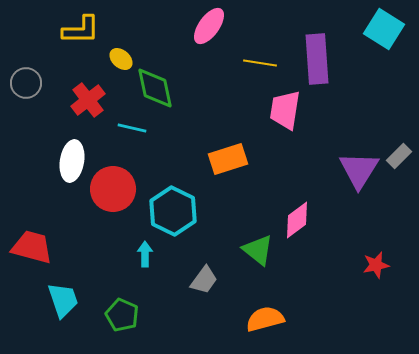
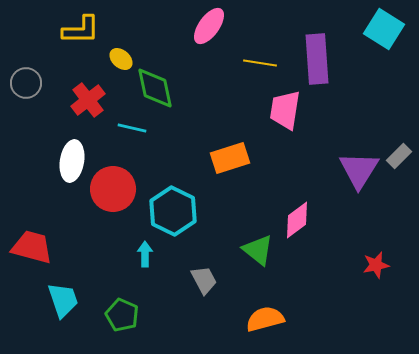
orange rectangle: moved 2 px right, 1 px up
gray trapezoid: rotated 64 degrees counterclockwise
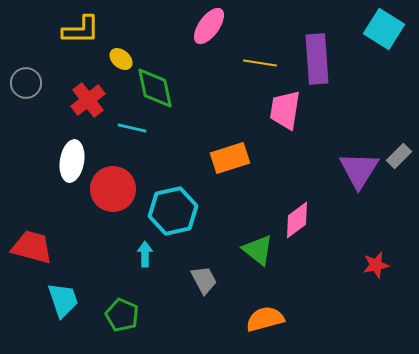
cyan hexagon: rotated 21 degrees clockwise
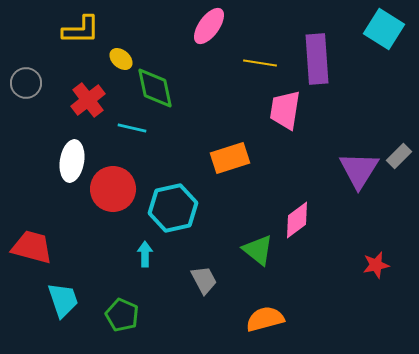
cyan hexagon: moved 3 px up
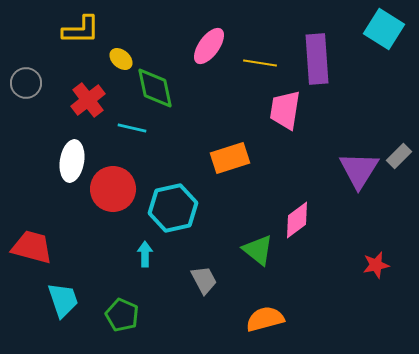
pink ellipse: moved 20 px down
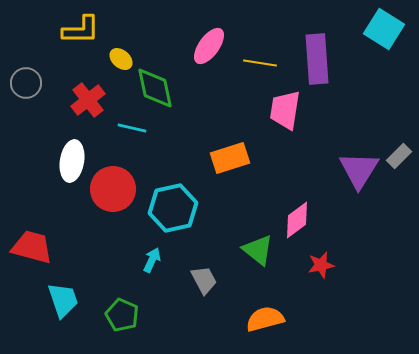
cyan arrow: moved 7 px right, 6 px down; rotated 25 degrees clockwise
red star: moved 55 px left
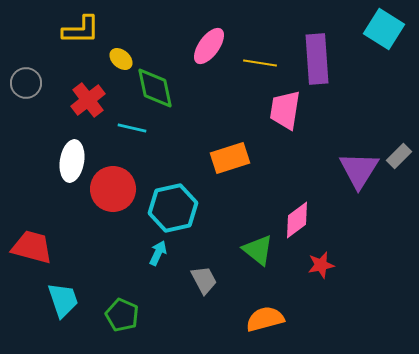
cyan arrow: moved 6 px right, 7 px up
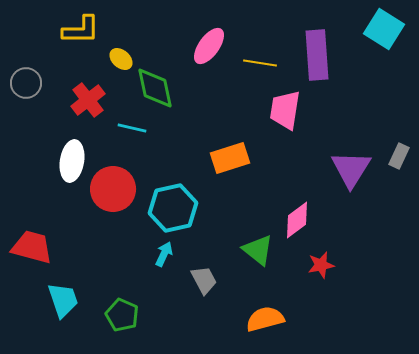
purple rectangle: moved 4 px up
gray rectangle: rotated 20 degrees counterclockwise
purple triangle: moved 8 px left, 1 px up
cyan arrow: moved 6 px right, 1 px down
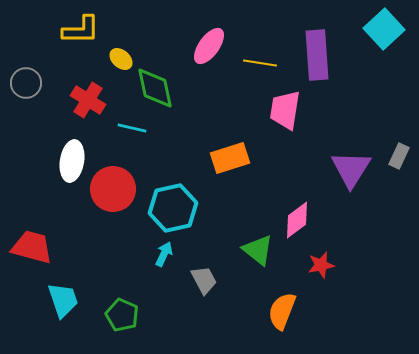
cyan square: rotated 15 degrees clockwise
red cross: rotated 20 degrees counterclockwise
orange semicircle: moved 17 px right, 8 px up; rotated 54 degrees counterclockwise
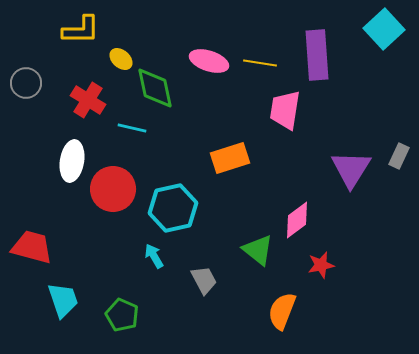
pink ellipse: moved 15 px down; rotated 72 degrees clockwise
cyan arrow: moved 10 px left, 2 px down; rotated 55 degrees counterclockwise
